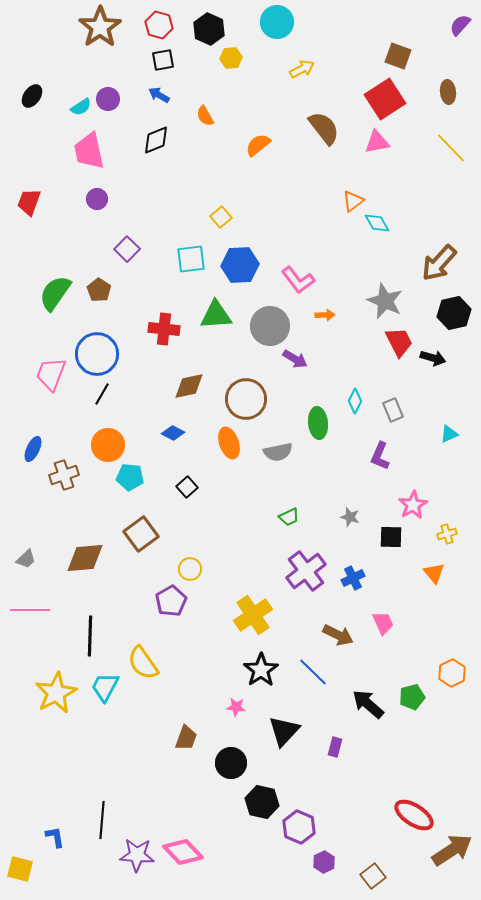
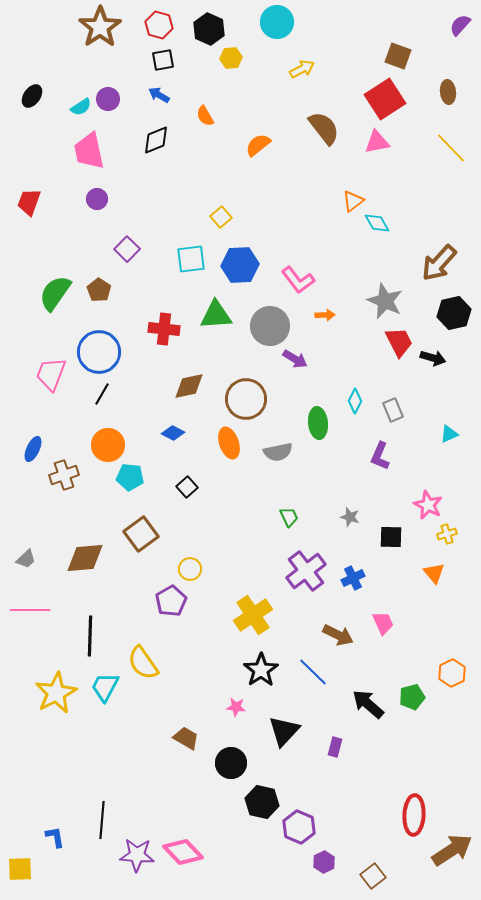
blue circle at (97, 354): moved 2 px right, 2 px up
pink star at (413, 505): moved 15 px right; rotated 16 degrees counterclockwise
green trapezoid at (289, 517): rotated 90 degrees counterclockwise
brown trapezoid at (186, 738): rotated 80 degrees counterclockwise
red ellipse at (414, 815): rotated 60 degrees clockwise
yellow square at (20, 869): rotated 16 degrees counterclockwise
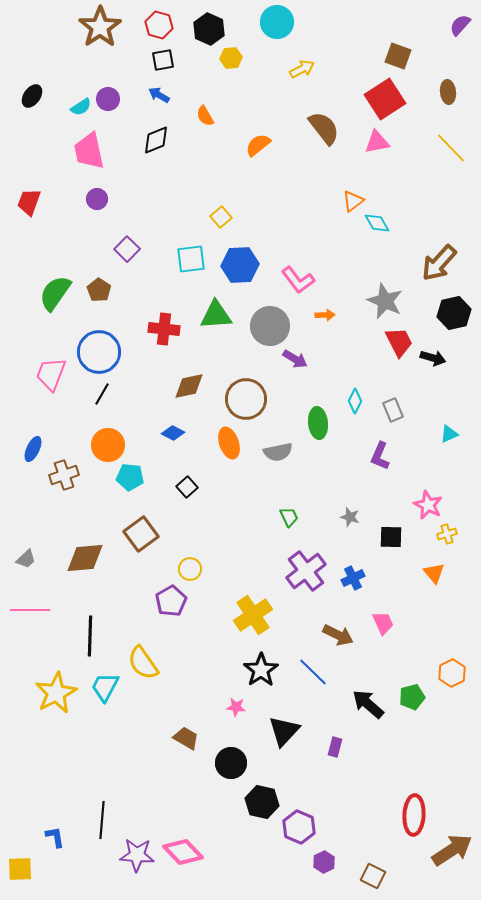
brown square at (373, 876): rotated 25 degrees counterclockwise
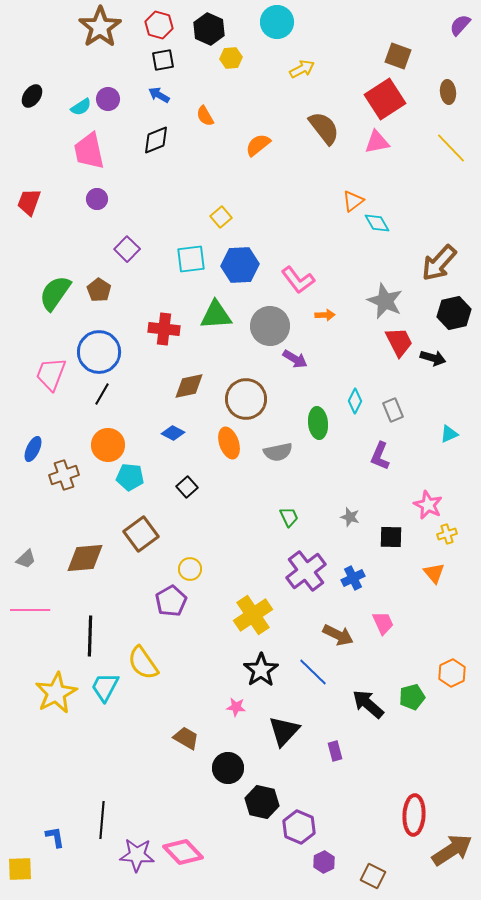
purple rectangle at (335, 747): moved 4 px down; rotated 30 degrees counterclockwise
black circle at (231, 763): moved 3 px left, 5 px down
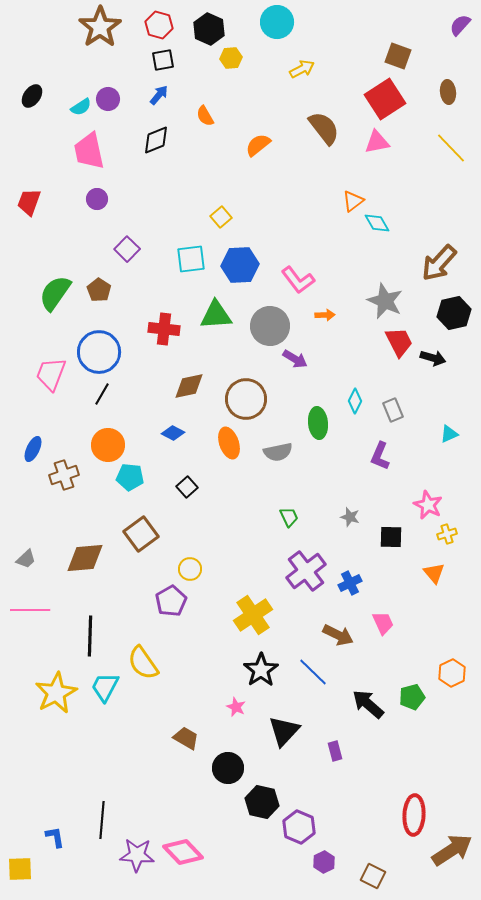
blue arrow at (159, 95): rotated 100 degrees clockwise
blue cross at (353, 578): moved 3 px left, 5 px down
pink star at (236, 707): rotated 18 degrees clockwise
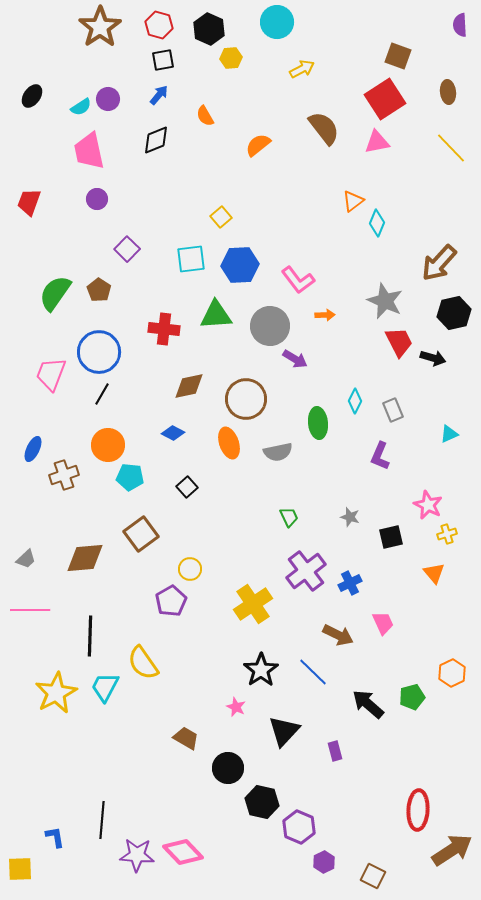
purple semicircle at (460, 25): rotated 45 degrees counterclockwise
cyan diamond at (377, 223): rotated 52 degrees clockwise
black square at (391, 537): rotated 15 degrees counterclockwise
yellow cross at (253, 615): moved 11 px up
red ellipse at (414, 815): moved 4 px right, 5 px up
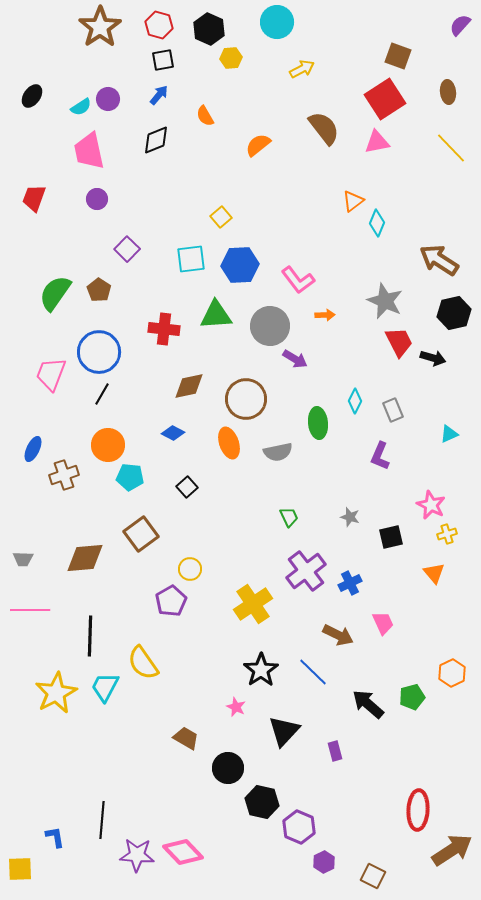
purple semicircle at (460, 25): rotated 45 degrees clockwise
red trapezoid at (29, 202): moved 5 px right, 4 px up
brown arrow at (439, 263): moved 3 px up; rotated 81 degrees clockwise
pink star at (428, 505): moved 3 px right
gray trapezoid at (26, 559): moved 3 px left; rotated 45 degrees clockwise
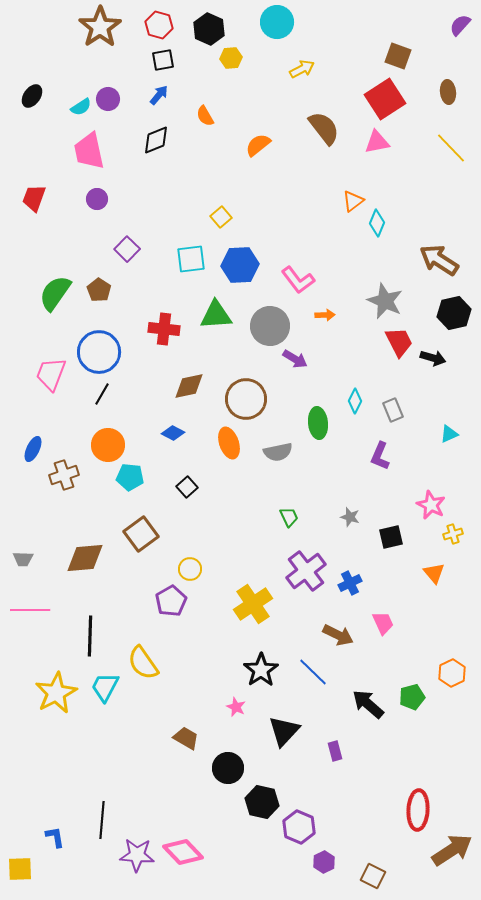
yellow cross at (447, 534): moved 6 px right
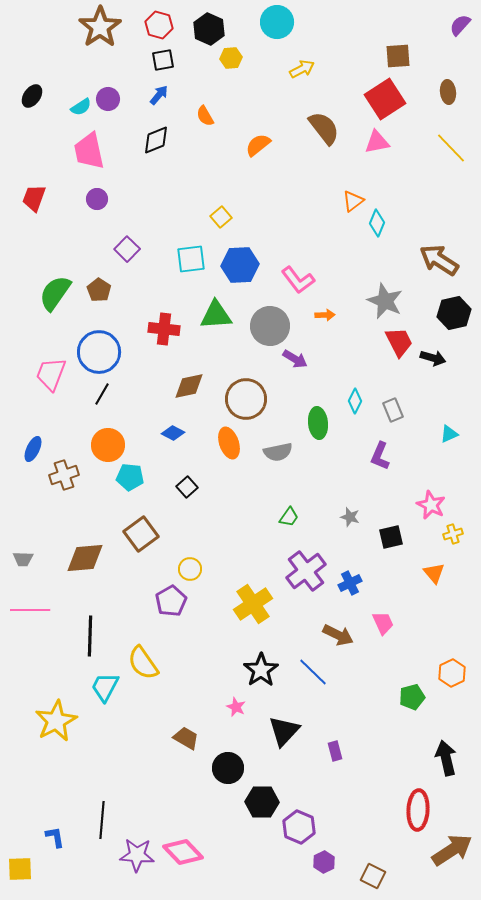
brown square at (398, 56): rotated 24 degrees counterclockwise
green trapezoid at (289, 517): rotated 60 degrees clockwise
yellow star at (56, 693): moved 28 px down
black arrow at (368, 704): moved 78 px right, 54 px down; rotated 36 degrees clockwise
black hexagon at (262, 802): rotated 12 degrees counterclockwise
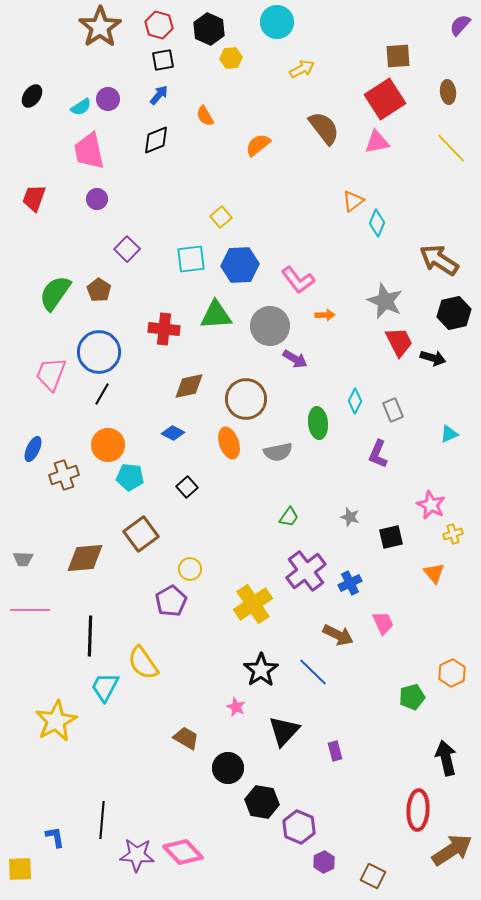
purple L-shape at (380, 456): moved 2 px left, 2 px up
black hexagon at (262, 802): rotated 8 degrees clockwise
